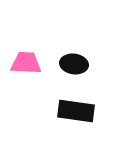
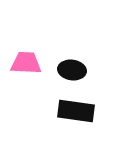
black ellipse: moved 2 px left, 6 px down
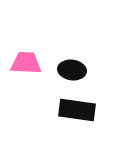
black rectangle: moved 1 px right, 1 px up
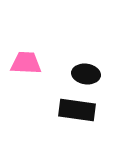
black ellipse: moved 14 px right, 4 px down
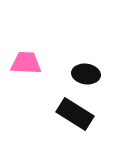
black rectangle: moved 2 px left, 4 px down; rotated 24 degrees clockwise
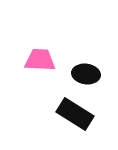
pink trapezoid: moved 14 px right, 3 px up
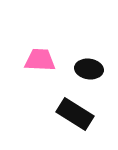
black ellipse: moved 3 px right, 5 px up
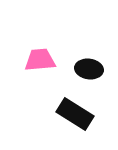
pink trapezoid: rotated 8 degrees counterclockwise
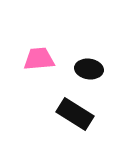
pink trapezoid: moved 1 px left, 1 px up
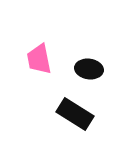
pink trapezoid: rotated 96 degrees counterclockwise
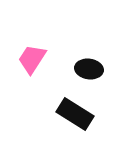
pink trapezoid: moved 7 px left; rotated 44 degrees clockwise
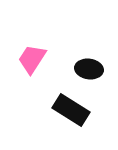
black rectangle: moved 4 px left, 4 px up
